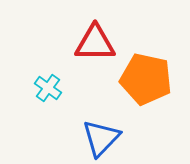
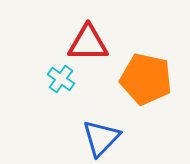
red triangle: moved 7 px left
cyan cross: moved 13 px right, 9 px up
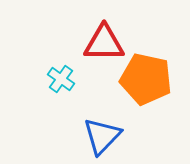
red triangle: moved 16 px right
blue triangle: moved 1 px right, 2 px up
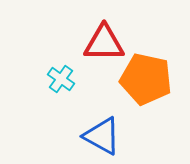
blue triangle: rotated 45 degrees counterclockwise
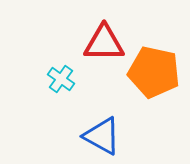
orange pentagon: moved 8 px right, 7 px up
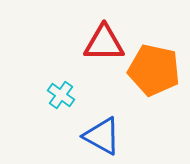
orange pentagon: moved 2 px up
cyan cross: moved 16 px down
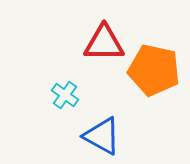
cyan cross: moved 4 px right
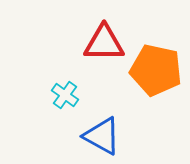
orange pentagon: moved 2 px right
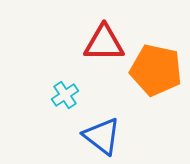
cyan cross: rotated 20 degrees clockwise
blue triangle: rotated 9 degrees clockwise
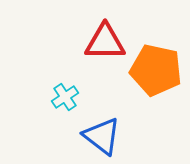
red triangle: moved 1 px right, 1 px up
cyan cross: moved 2 px down
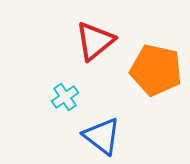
red triangle: moved 10 px left, 1 px up; rotated 39 degrees counterclockwise
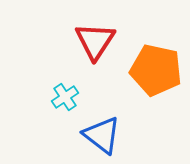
red triangle: rotated 18 degrees counterclockwise
blue triangle: moved 1 px up
